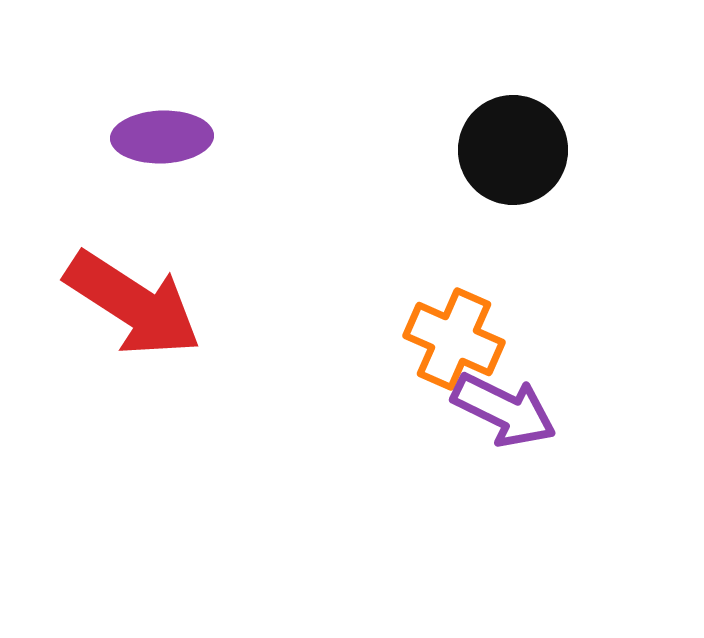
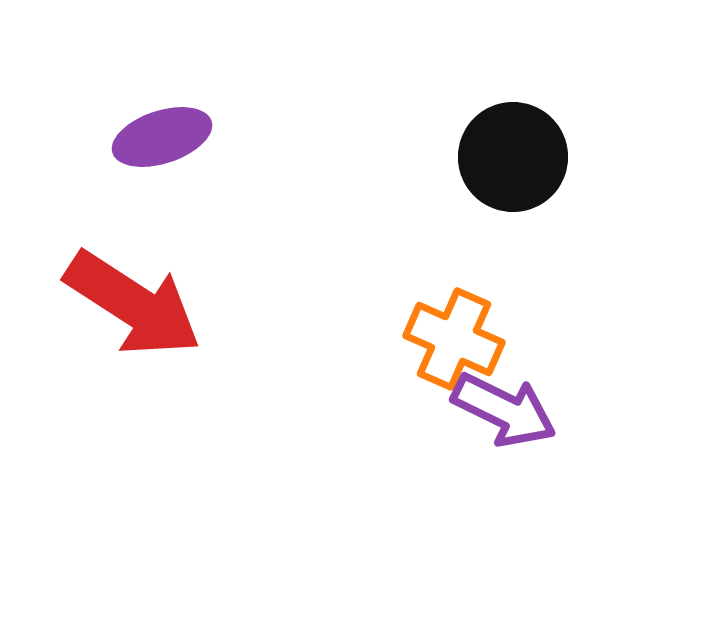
purple ellipse: rotated 16 degrees counterclockwise
black circle: moved 7 px down
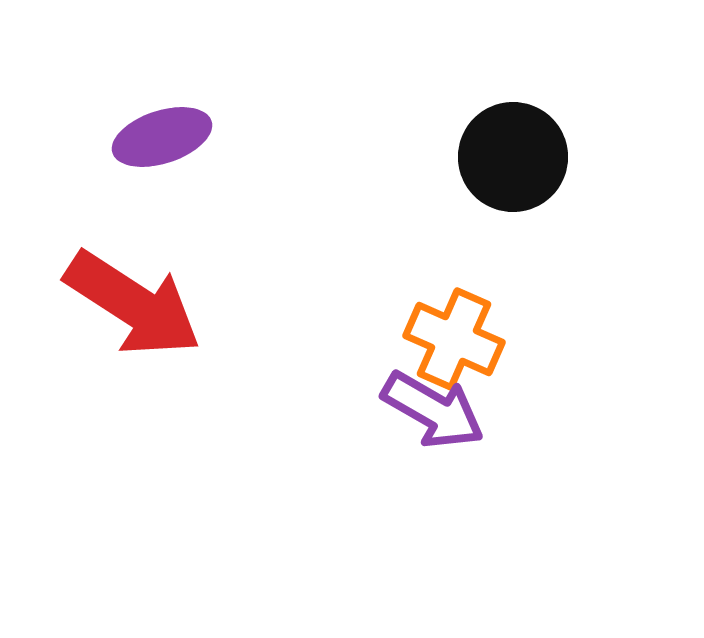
purple arrow: moved 71 px left; rotated 4 degrees clockwise
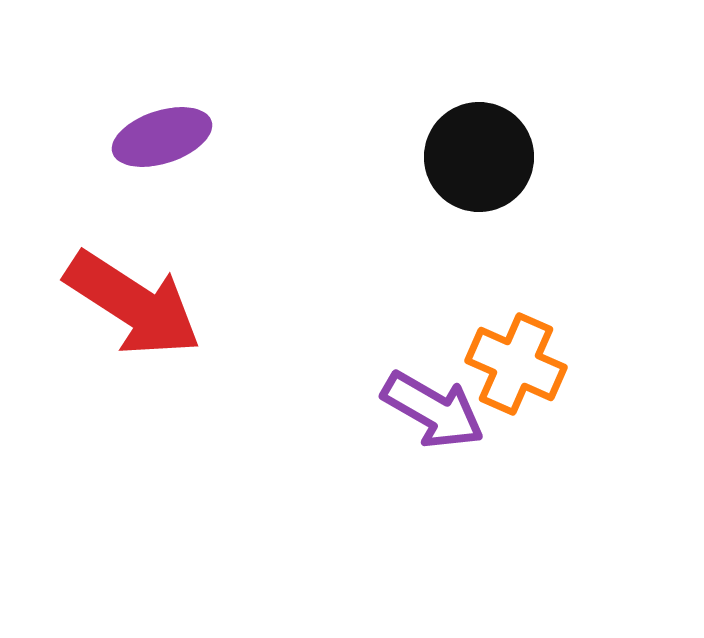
black circle: moved 34 px left
orange cross: moved 62 px right, 25 px down
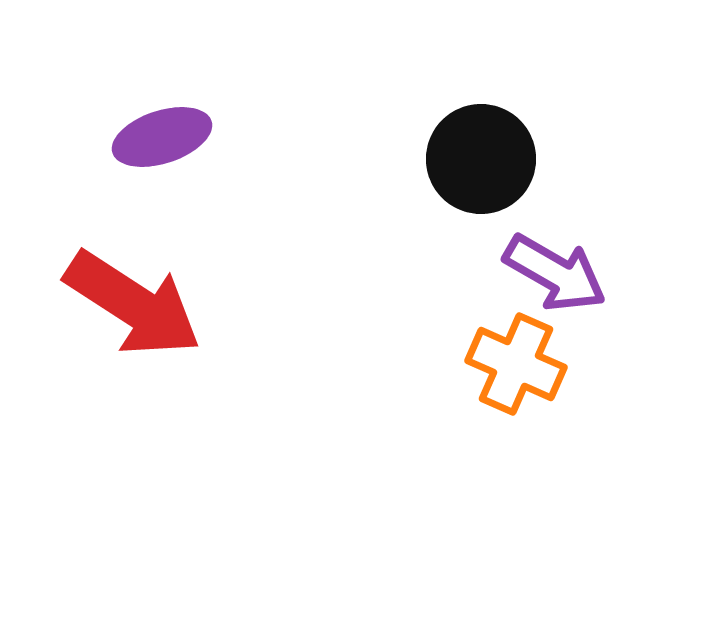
black circle: moved 2 px right, 2 px down
purple arrow: moved 122 px right, 137 px up
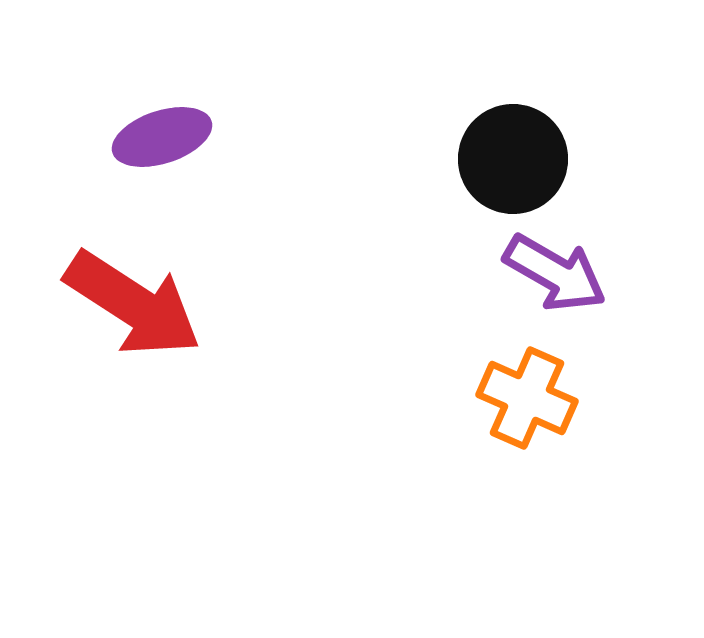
black circle: moved 32 px right
orange cross: moved 11 px right, 34 px down
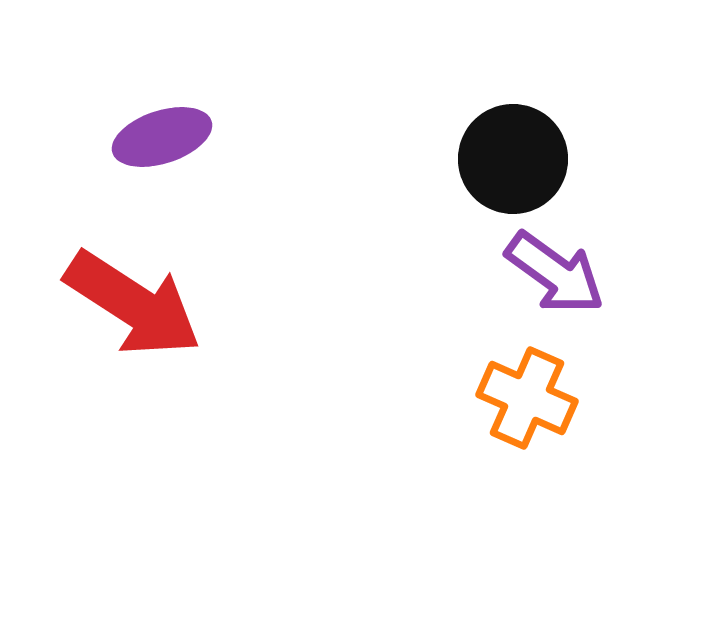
purple arrow: rotated 6 degrees clockwise
